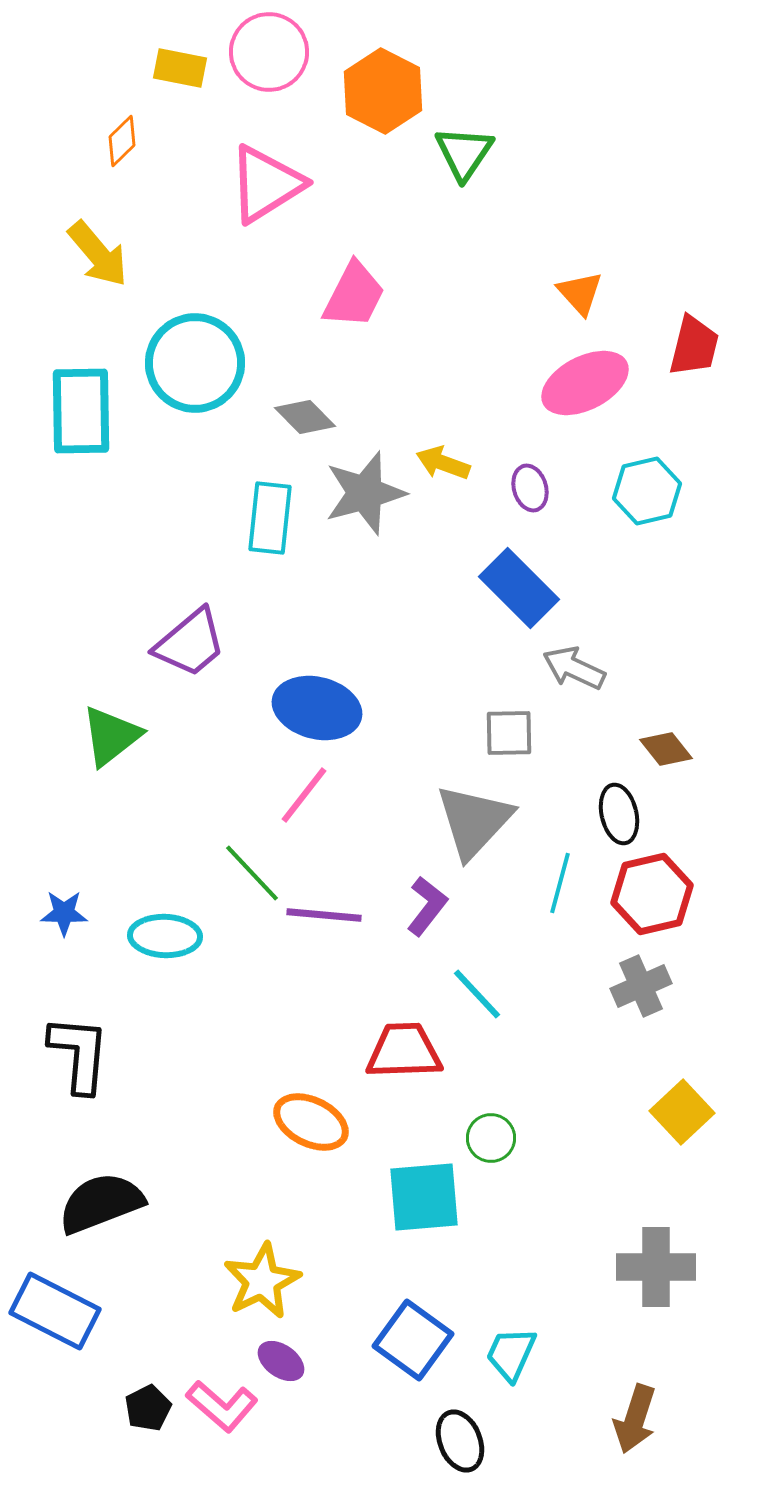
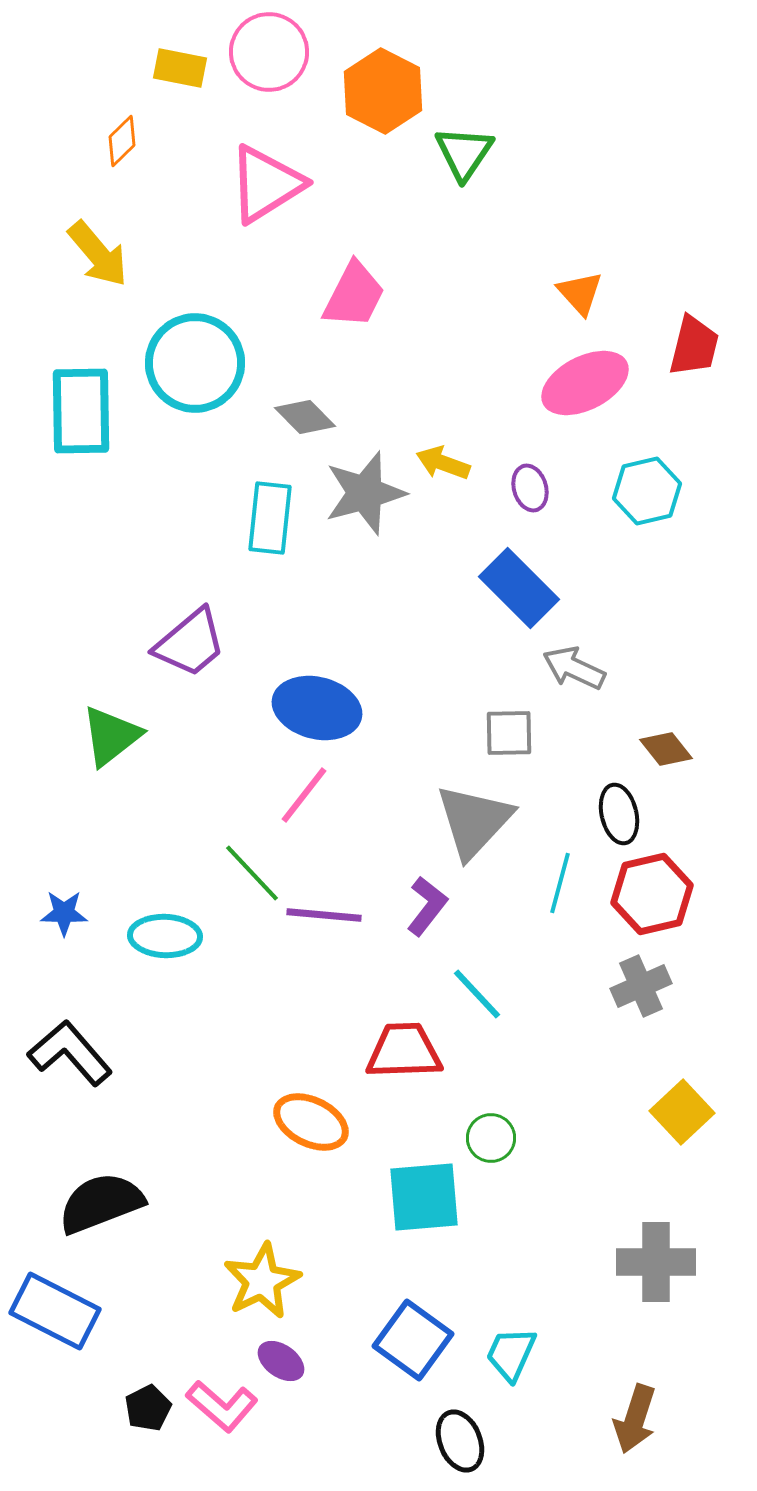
black L-shape at (79, 1054): moved 9 px left, 1 px up; rotated 46 degrees counterclockwise
gray cross at (656, 1267): moved 5 px up
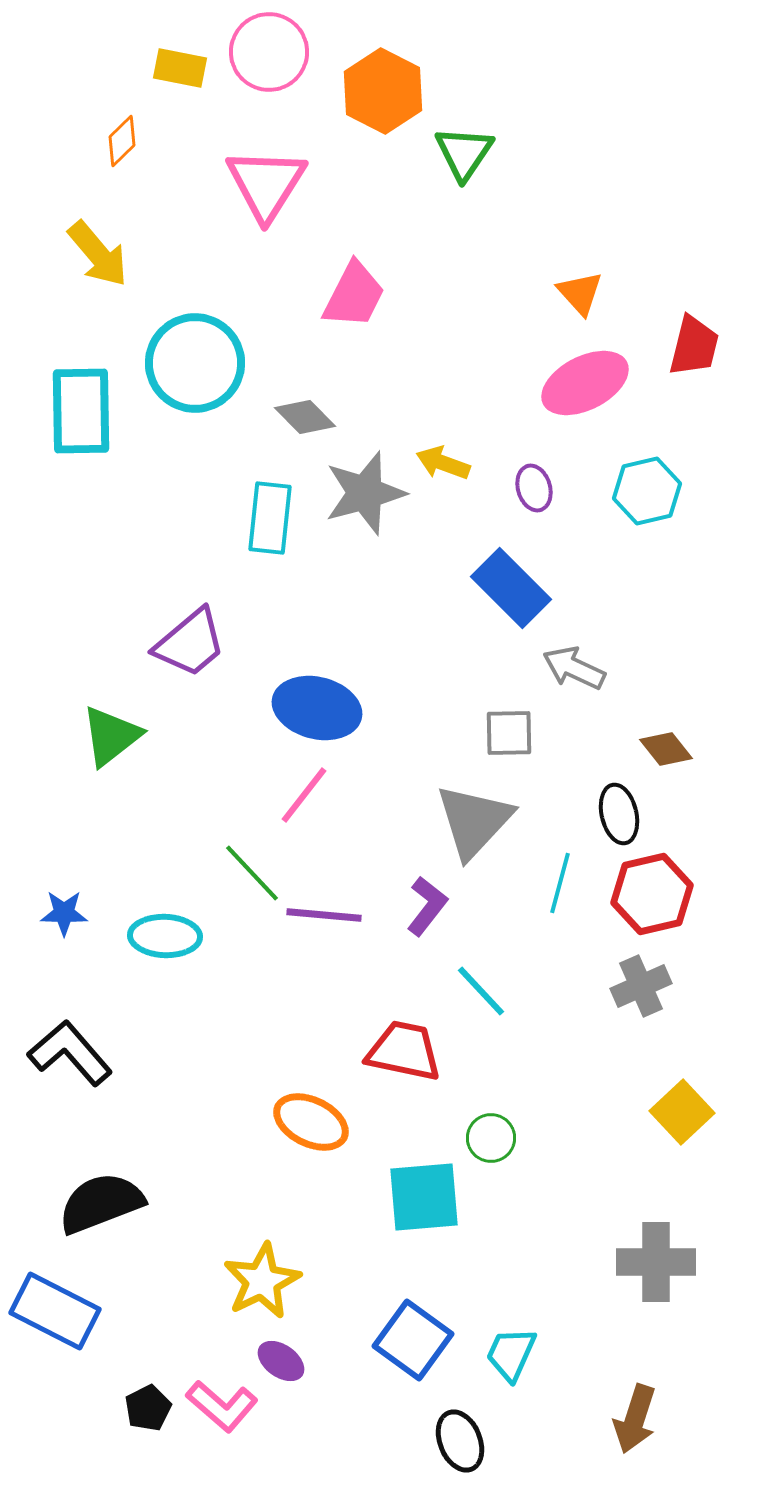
pink triangle at (266, 184): rotated 26 degrees counterclockwise
purple ellipse at (530, 488): moved 4 px right
blue rectangle at (519, 588): moved 8 px left
cyan line at (477, 994): moved 4 px right, 3 px up
red trapezoid at (404, 1051): rotated 14 degrees clockwise
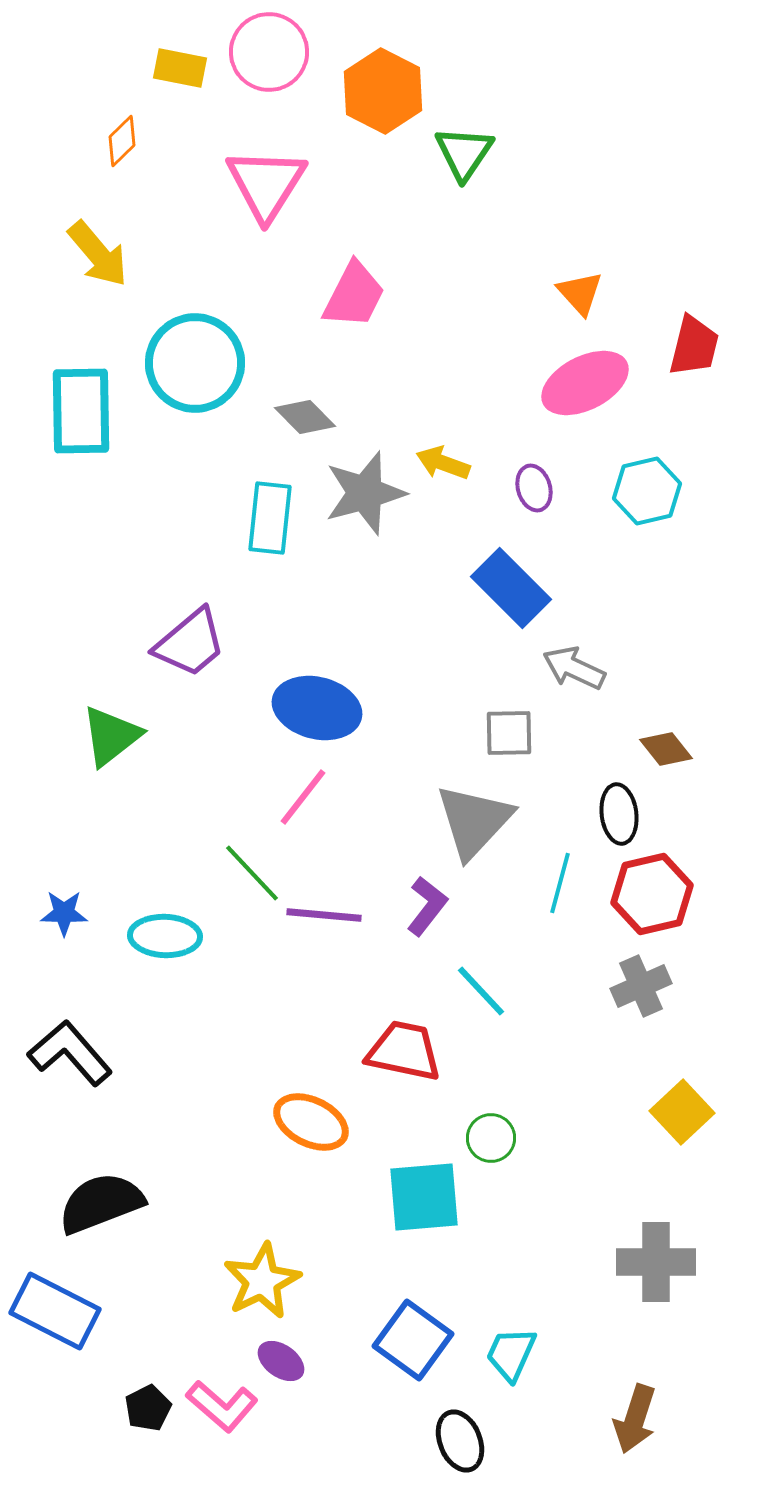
pink line at (304, 795): moved 1 px left, 2 px down
black ellipse at (619, 814): rotated 6 degrees clockwise
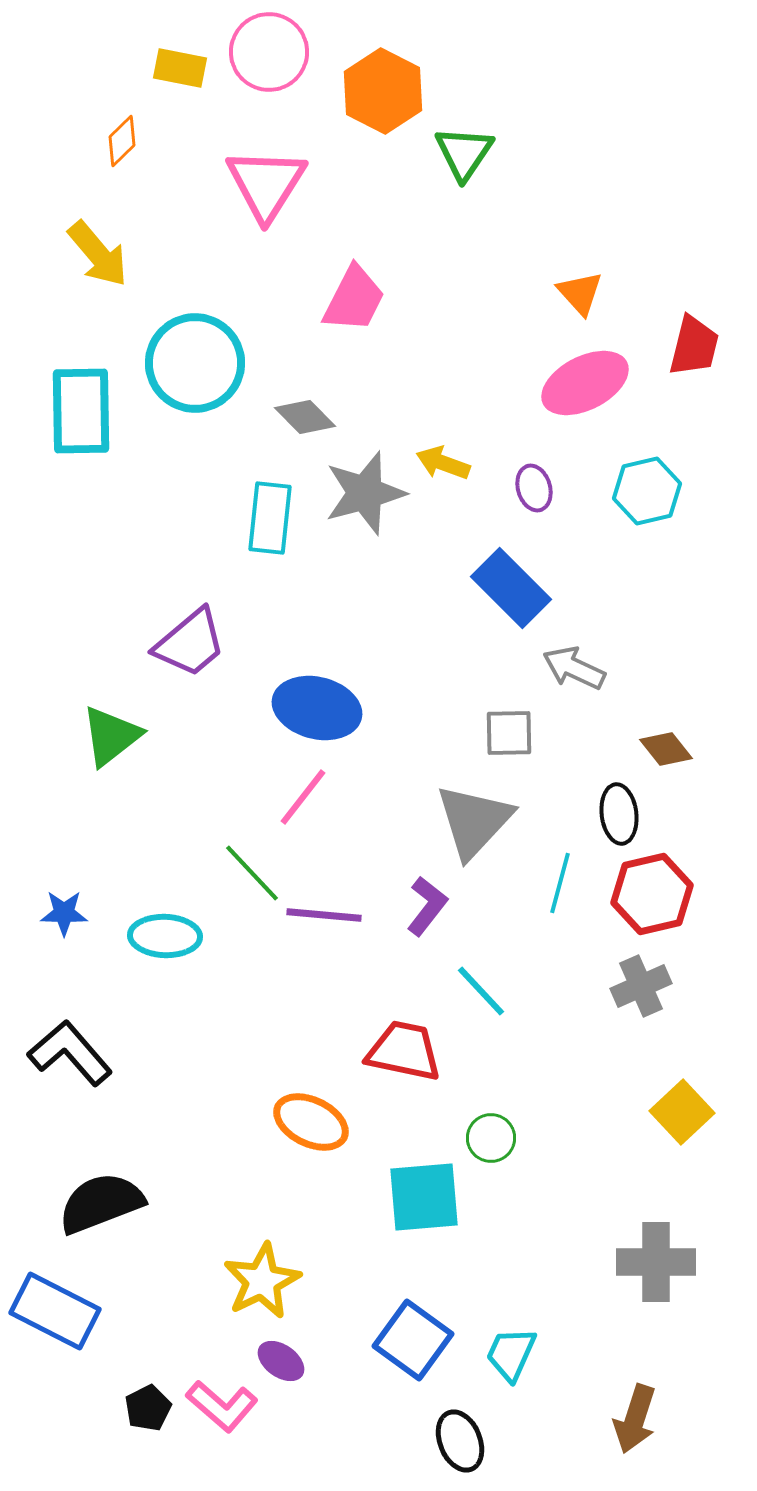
pink trapezoid at (354, 295): moved 4 px down
